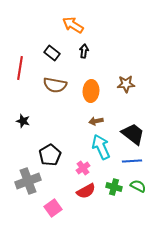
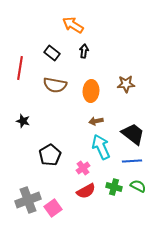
gray cross: moved 19 px down
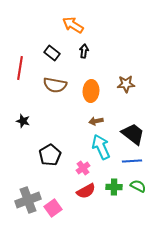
green cross: rotated 14 degrees counterclockwise
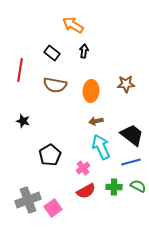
red line: moved 2 px down
black trapezoid: moved 1 px left, 1 px down
blue line: moved 1 px left, 1 px down; rotated 12 degrees counterclockwise
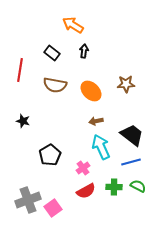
orange ellipse: rotated 50 degrees counterclockwise
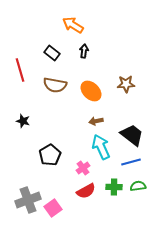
red line: rotated 25 degrees counterclockwise
green semicircle: rotated 35 degrees counterclockwise
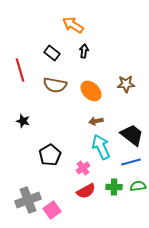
pink square: moved 1 px left, 2 px down
